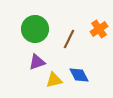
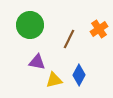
green circle: moved 5 px left, 4 px up
purple triangle: rotated 30 degrees clockwise
blue diamond: rotated 55 degrees clockwise
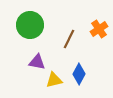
blue diamond: moved 1 px up
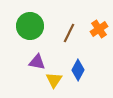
green circle: moved 1 px down
brown line: moved 6 px up
blue diamond: moved 1 px left, 4 px up
yellow triangle: rotated 42 degrees counterclockwise
